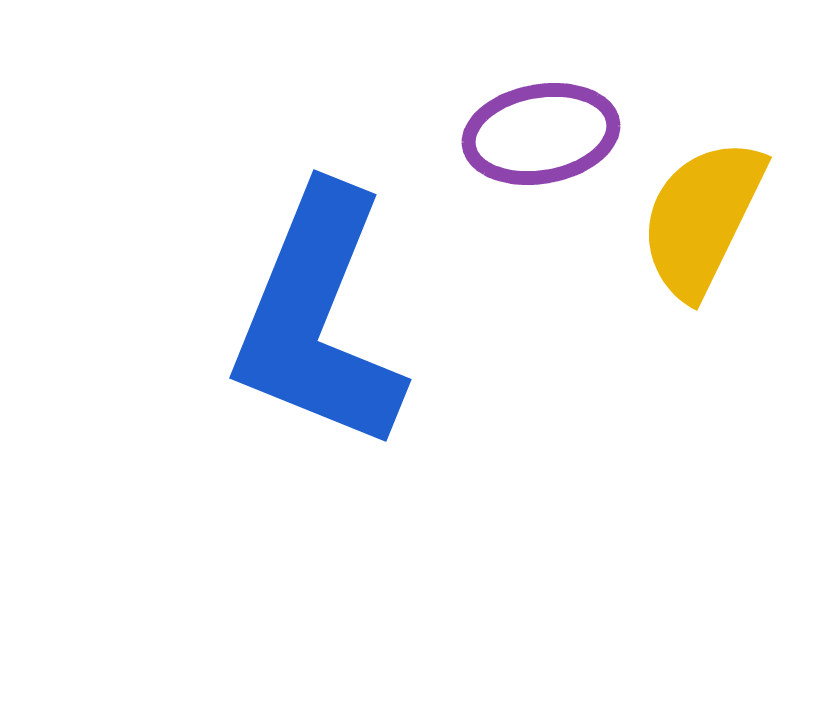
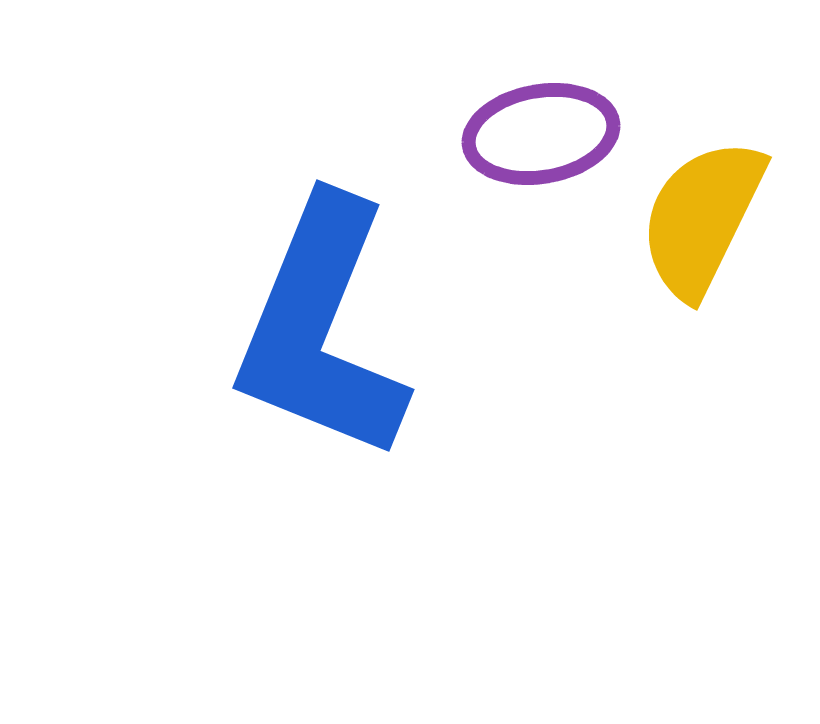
blue L-shape: moved 3 px right, 10 px down
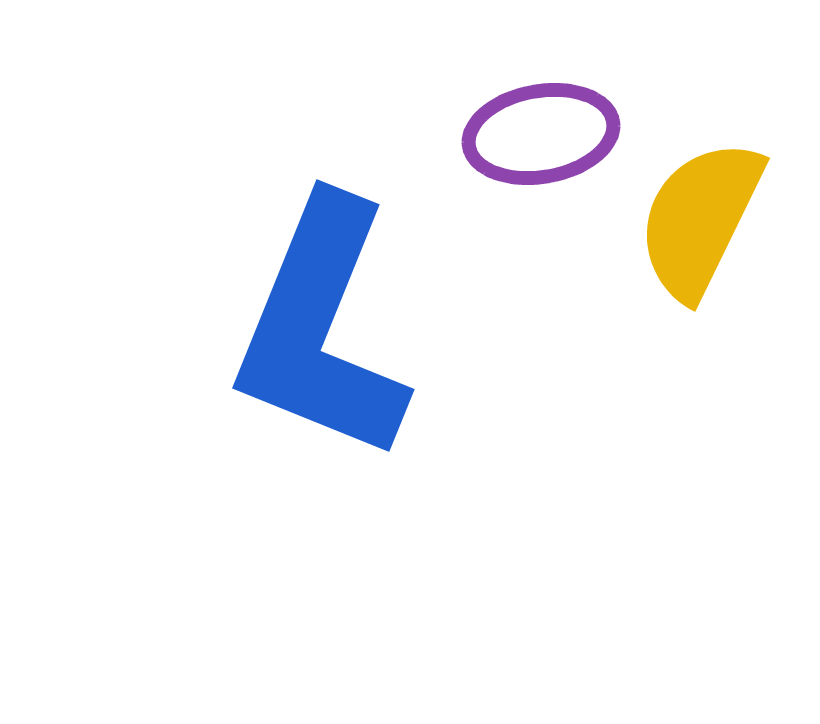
yellow semicircle: moved 2 px left, 1 px down
